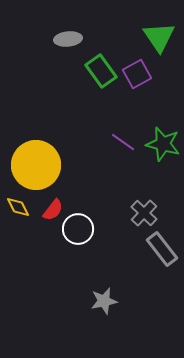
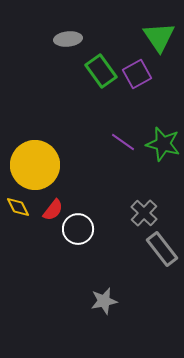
yellow circle: moved 1 px left
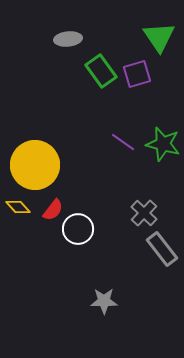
purple square: rotated 12 degrees clockwise
yellow diamond: rotated 15 degrees counterclockwise
gray star: rotated 12 degrees clockwise
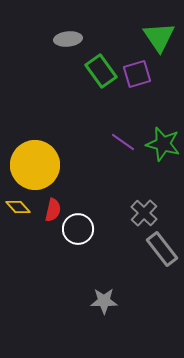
red semicircle: rotated 25 degrees counterclockwise
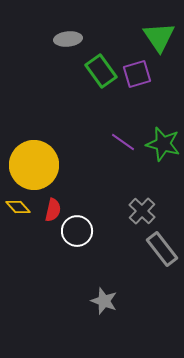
yellow circle: moved 1 px left
gray cross: moved 2 px left, 2 px up
white circle: moved 1 px left, 2 px down
gray star: rotated 20 degrees clockwise
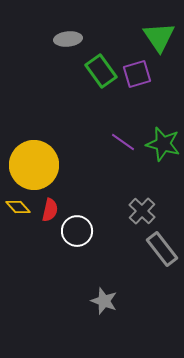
red semicircle: moved 3 px left
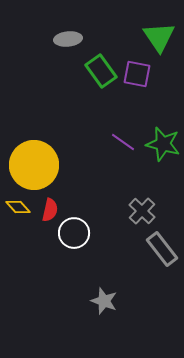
purple square: rotated 28 degrees clockwise
white circle: moved 3 px left, 2 px down
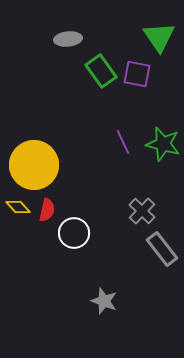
purple line: rotated 30 degrees clockwise
red semicircle: moved 3 px left
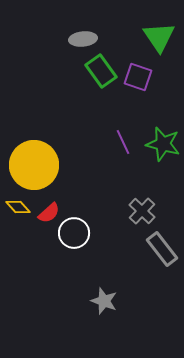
gray ellipse: moved 15 px right
purple square: moved 1 px right, 3 px down; rotated 8 degrees clockwise
red semicircle: moved 2 px right, 3 px down; rotated 35 degrees clockwise
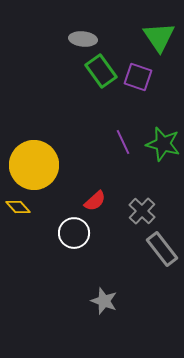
gray ellipse: rotated 12 degrees clockwise
red semicircle: moved 46 px right, 12 px up
